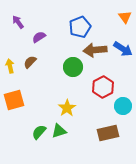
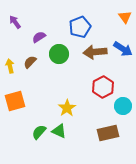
purple arrow: moved 3 px left
brown arrow: moved 2 px down
green circle: moved 14 px left, 13 px up
orange square: moved 1 px right, 1 px down
green triangle: rotated 42 degrees clockwise
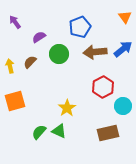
blue arrow: rotated 72 degrees counterclockwise
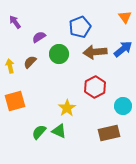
red hexagon: moved 8 px left
brown rectangle: moved 1 px right
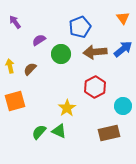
orange triangle: moved 2 px left, 1 px down
purple semicircle: moved 3 px down
green circle: moved 2 px right
brown semicircle: moved 7 px down
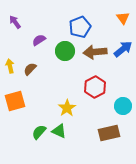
green circle: moved 4 px right, 3 px up
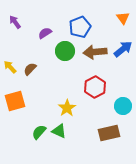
purple semicircle: moved 6 px right, 7 px up
yellow arrow: moved 1 px down; rotated 32 degrees counterclockwise
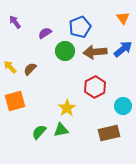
green triangle: moved 2 px right, 1 px up; rotated 35 degrees counterclockwise
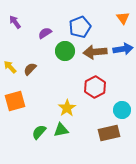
blue arrow: rotated 30 degrees clockwise
cyan circle: moved 1 px left, 4 px down
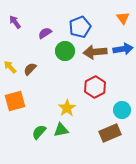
brown rectangle: moved 1 px right; rotated 10 degrees counterclockwise
